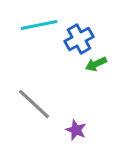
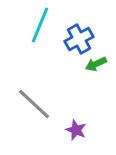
cyan line: moved 1 px right; rotated 57 degrees counterclockwise
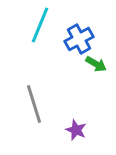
green arrow: rotated 125 degrees counterclockwise
gray line: rotated 30 degrees clockwise
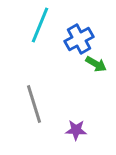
purple star: rotated 20 degrees counterclockwise
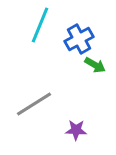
green arrow: moved 1 px left, 1 px down
gray line: rotated 75 degrees clockwise
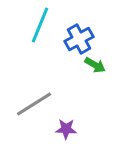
purple star: moved 10 px left, 1 px up
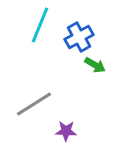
blue cross: moved 2 px up
purple star: moved 2 px down
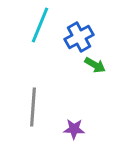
gray line: moved 1 px left, 3 px down; rotated 54 degrees counterclockwise
purple star: moved 8 px right, 2 px up
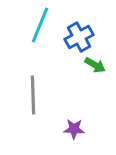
gray line: moved 12 px up; rotated 6 degrees counterclockwise
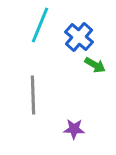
blue cross: rotated 20 degrees counterclockwise
